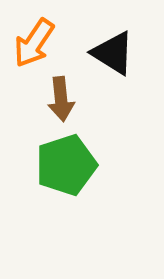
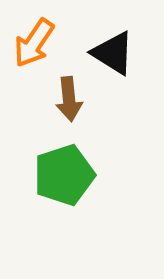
brown arrow: moved 8 px right
green pentagon: moved 2 px left, 10 px down
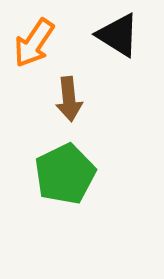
black triangle: moved 5 px right, 18 px up
green pentagon: moved 1 px right, 1 px up; rotated 8 degrees counterclockwise
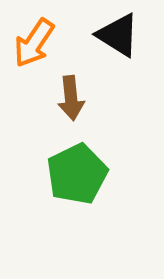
brown arrow: moved 2 px right, 1 px up
green pentagon: moved 12 px right
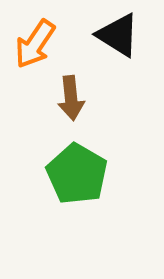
orange arrow: moved 1 px right, 1 px down
green pentagon: rotated 16 degrees counterclockwise
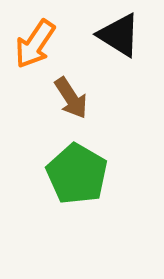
black triangle: moved 1 px right
brown arrow: rotated 27 degrees counterclockwise
